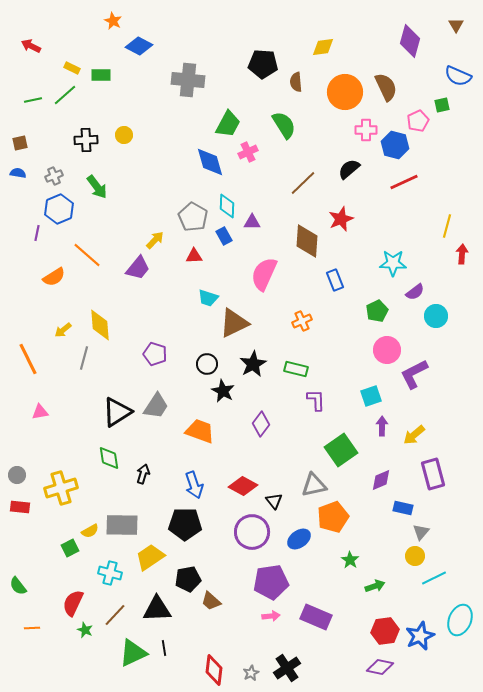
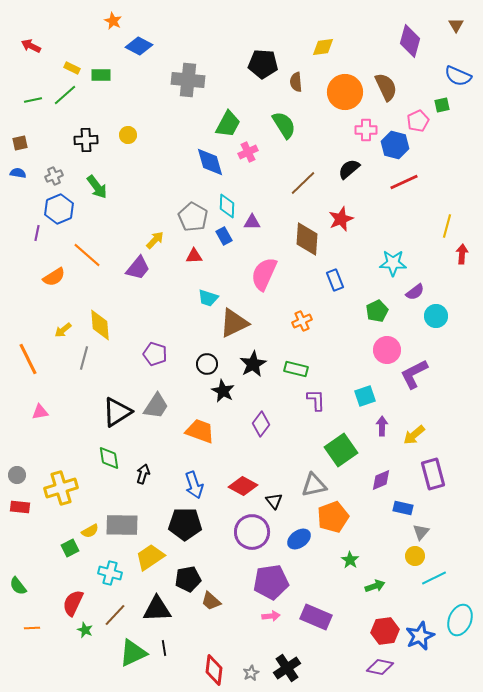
yellow circle at (124, 135): moved 4 px right
brown diamond at (307, 241): moved 2 px up
cyan square at (371, 396): moved 6 px left
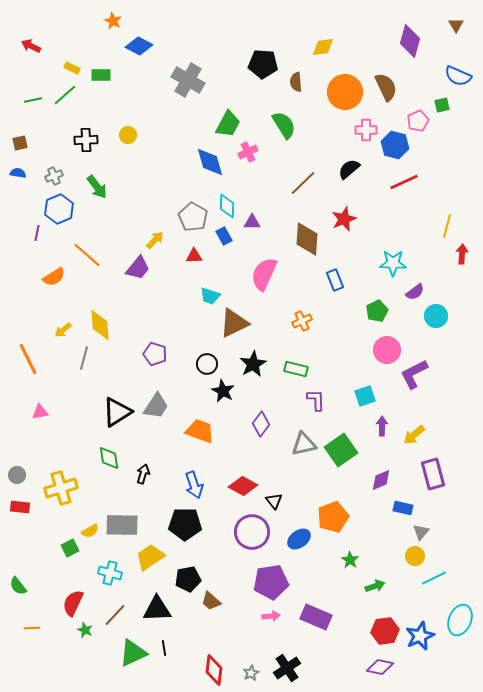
gray cross at (188, 80): rotated 24 degrees clockwise
red star at (341, 219): moved 3 px right
cyan trapezoid at (208, 298): moved 2 px right, 2 px up
gray triangle at (314, 485): moved 10 px left, 41 px up
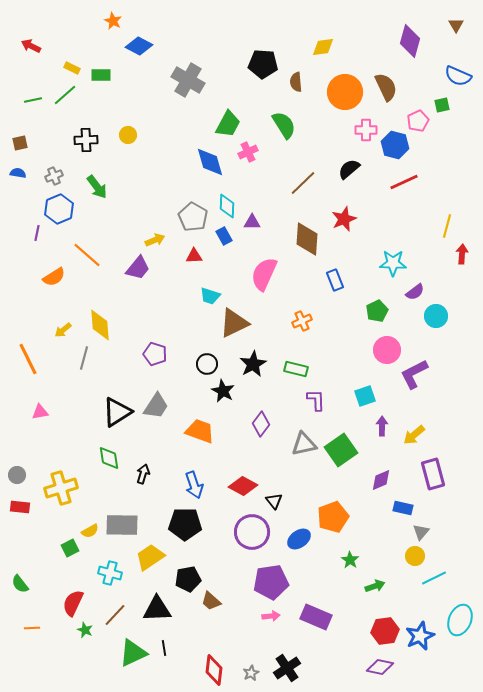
yellow arrow at (155, 240): rotated 24 degrees clockwise
green semicircle at (18, 586): moved 2 px right, 2 px up
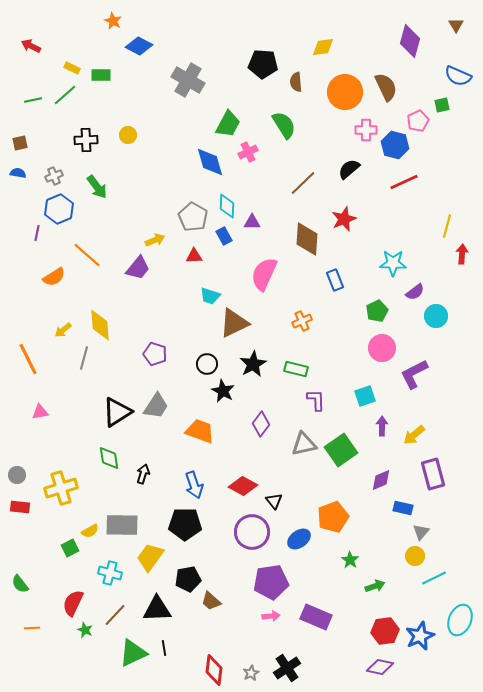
pink circle at (387, 350): moved 5 px left, 2 px up
yellow trapezoid at (150, 557): rotated 20 degrees counterclockwise
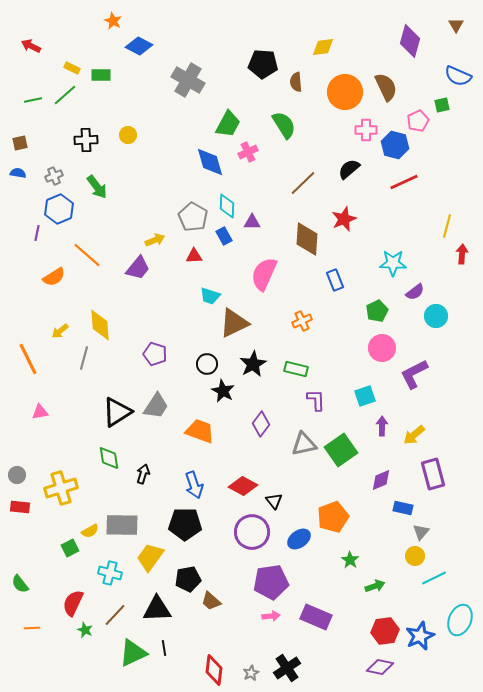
yellow arrow at (63, 330): moved 3 px left, 1 px down
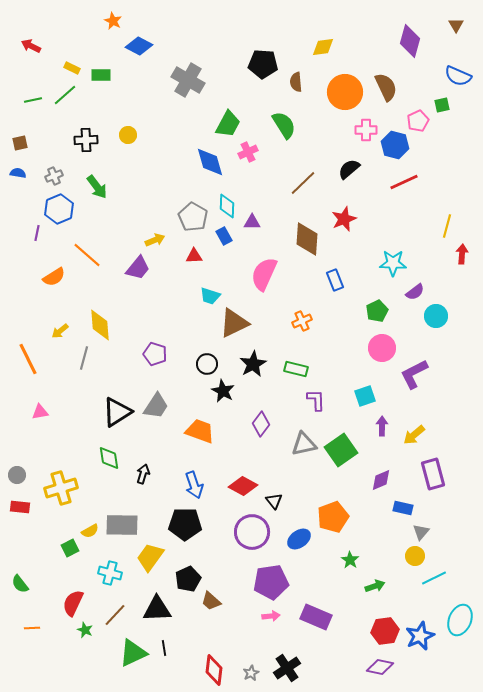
black pentagon at (188, 579): rotated 15 degrees counterclockwise
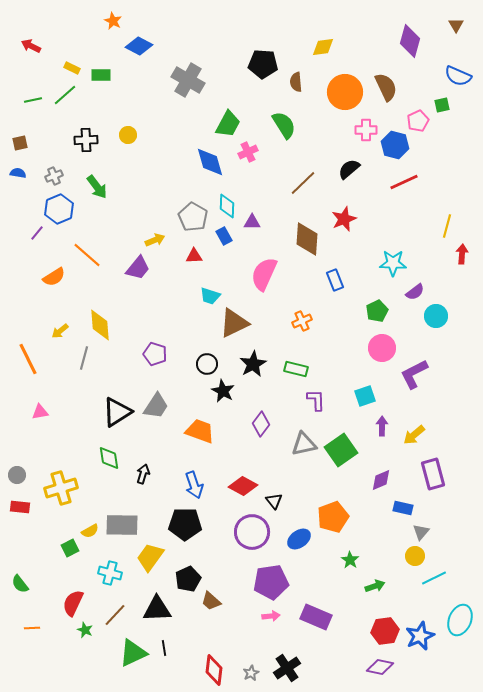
purple line at (37, 233): rotated 28 degrees clockwise
